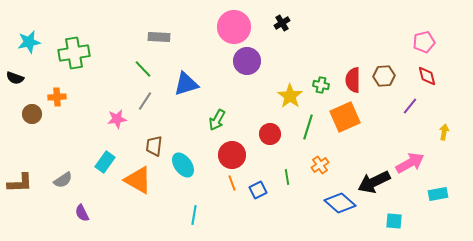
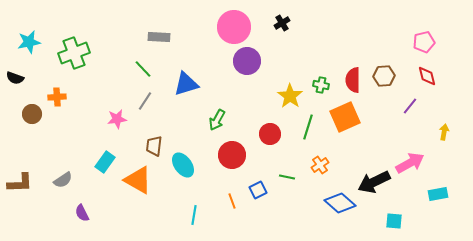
green cross at (74, 53): rotated 12 degrees counterclockwise
green line at (287, 177): rotated 70 degrees counterclockwise
orange line at (232, 183): moved 18 px down
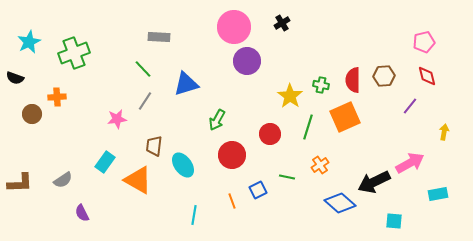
cyan star at (29, 42): rotated 15 degrees counterclockwise
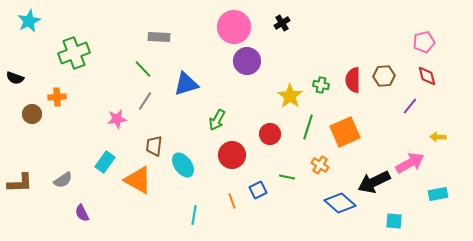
cyan star at (29, 42): moved 21 px up
orange square at (345, 117): moved 15 px down
yellow arrow at (444, 132): moved 6 px left, 5 px down; rotated 98 degrees counterclockwise
orange cross at (320, 165): rotated 24 degrees counterclockwise
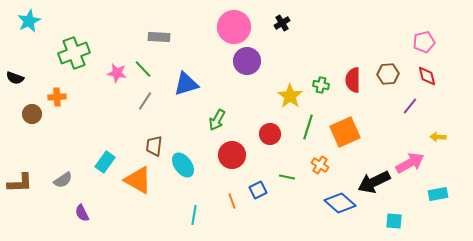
brown hexagon at (384, 76): moved 4 px right, 2 px up
pink star at (117, 119): moved 46 px up; rotated 18 degrees clockwise
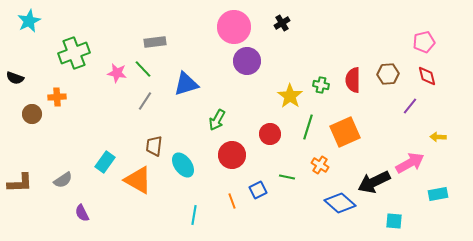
gray rectangle at (159, 37): moved 4 px left, 5 px down; rotated 10 degrees counterclockwise
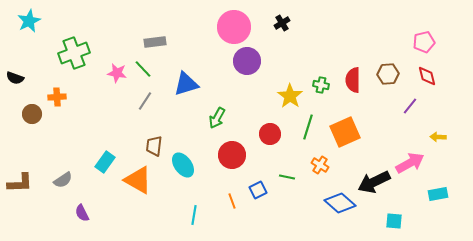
green arrow at (217, 120): moved 2 px up
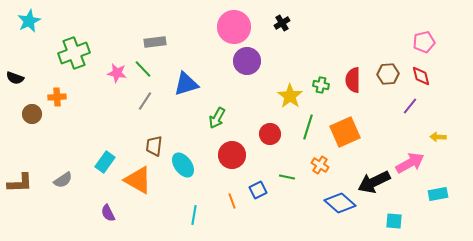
red diamond at (427, 76): moved 6 px left
purple semicircle at (82, 213): moved 26 px right
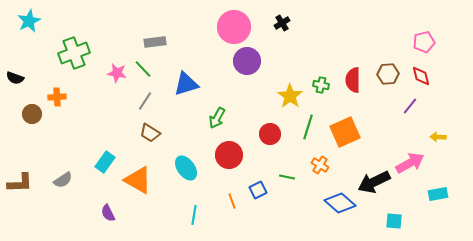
brown trapezoid at (154, 146): moved 4 px left, 13 px up; rotated 65 degrees counterclockwise
red circle at (232, 155): moved 3 px left
cyan ellipse at (183, 165): moved 3 px right, 3 px down
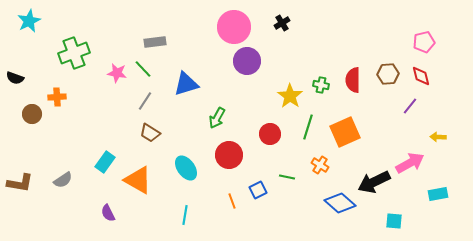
brown L-shape at (20, 183): rotated 12 degrees clockwise
cyan line at (194, 215): moved 9 px left
